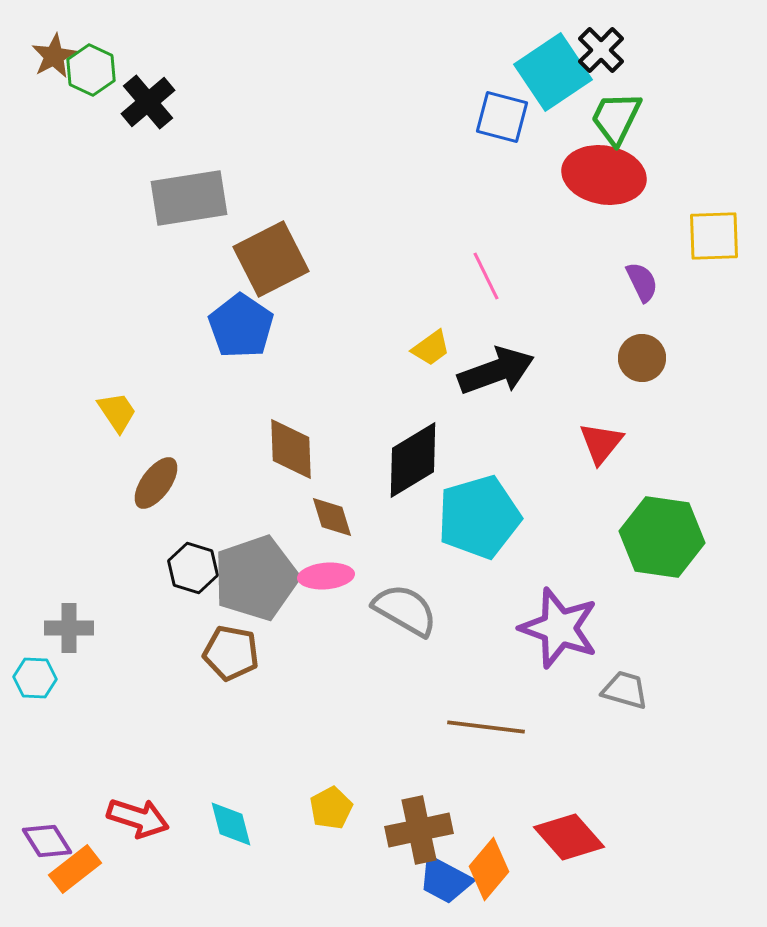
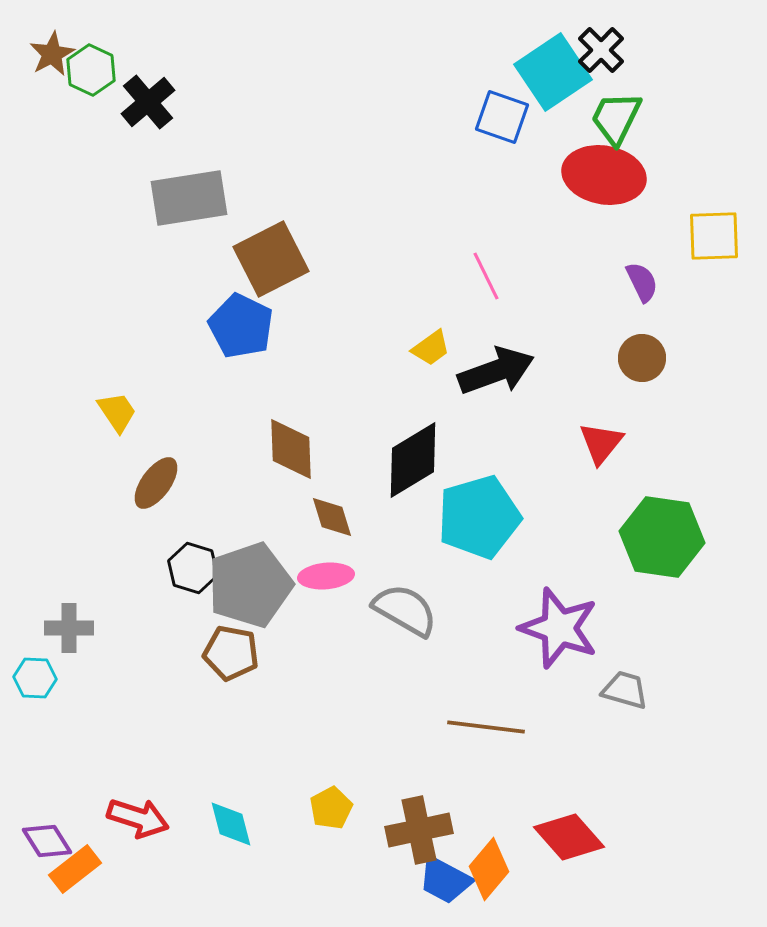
brown star at (54, 56): moved 2 px left, 2 px up
blue square at (502, 117): rotated 4 degrees clockwise
blue pentagon at (241, 326): rotated 8 degrees counterclockwise
gray pentagon at (256, 578): moved 6 px left, 7 px down
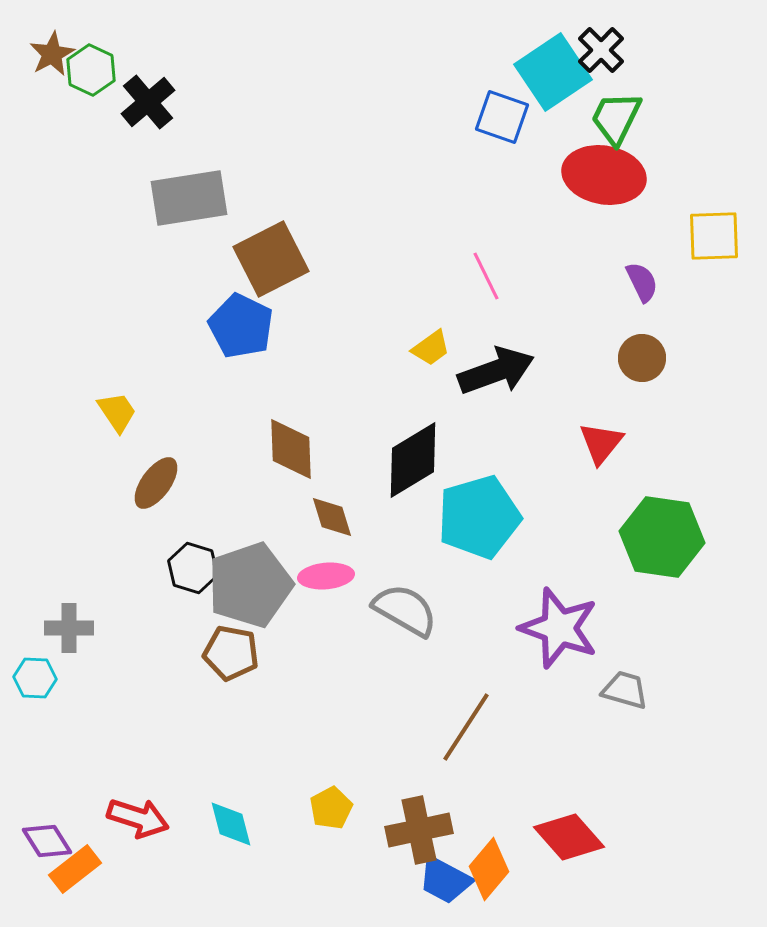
brown line at (486, 727): moved 20 px left; rotated 64 degrees counterclockwise
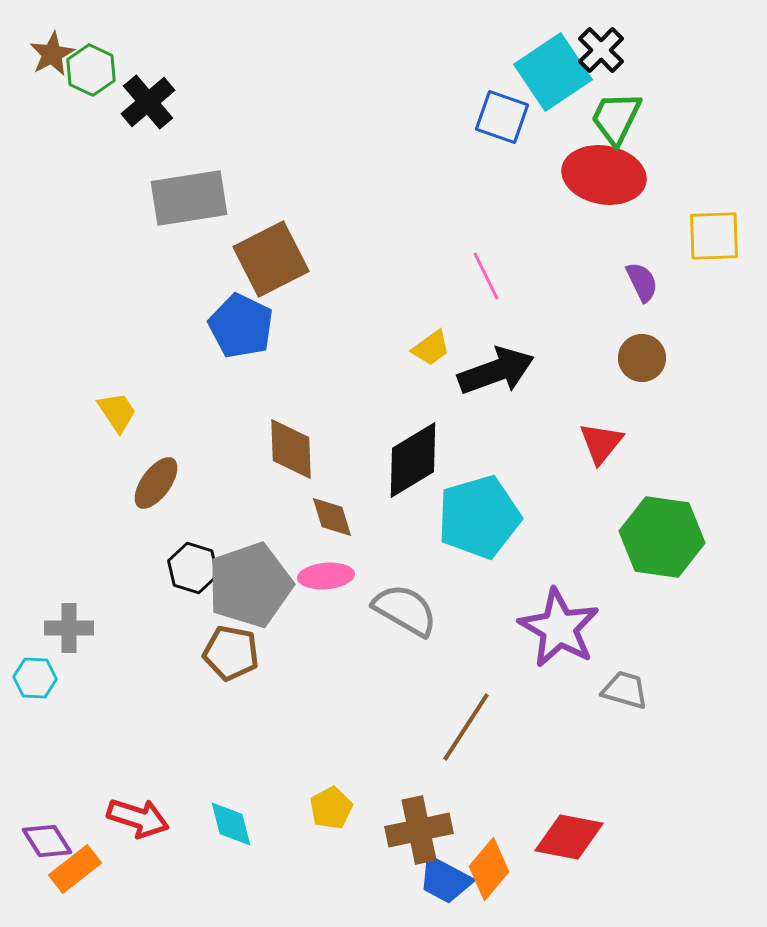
purple star at (559, 628): rotated 10 degrees clockwise
red diamond at (569, 837): rotated 38 degrees counterclockwise
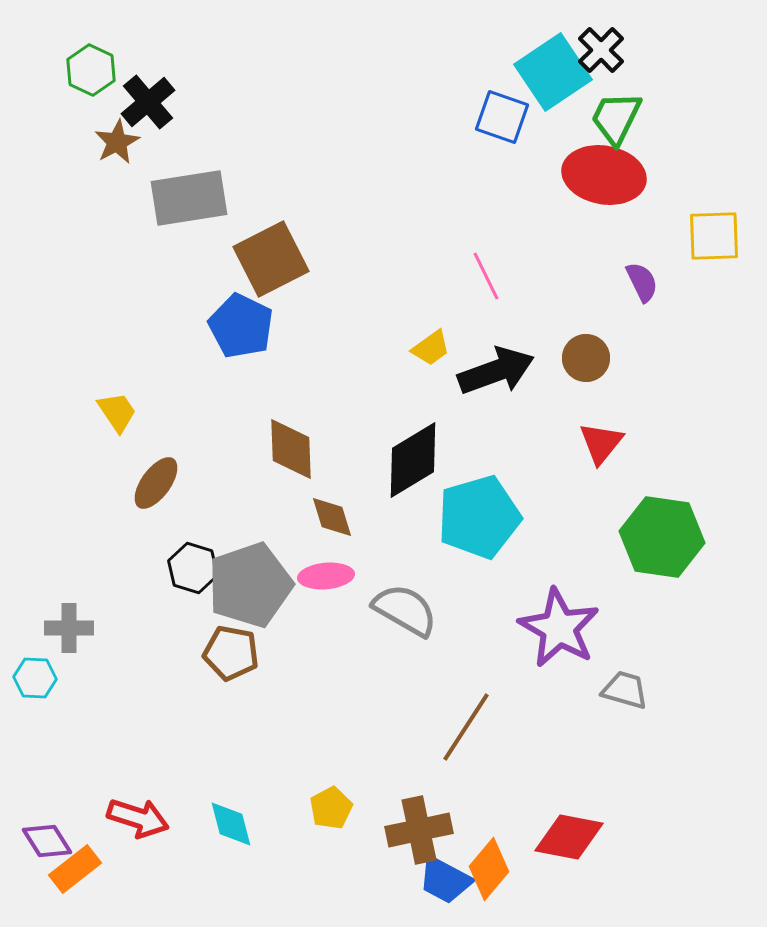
brown star at (52, 54): moved 65 px right, 88 px down
brown circle at (642, 358): moved 56 px left
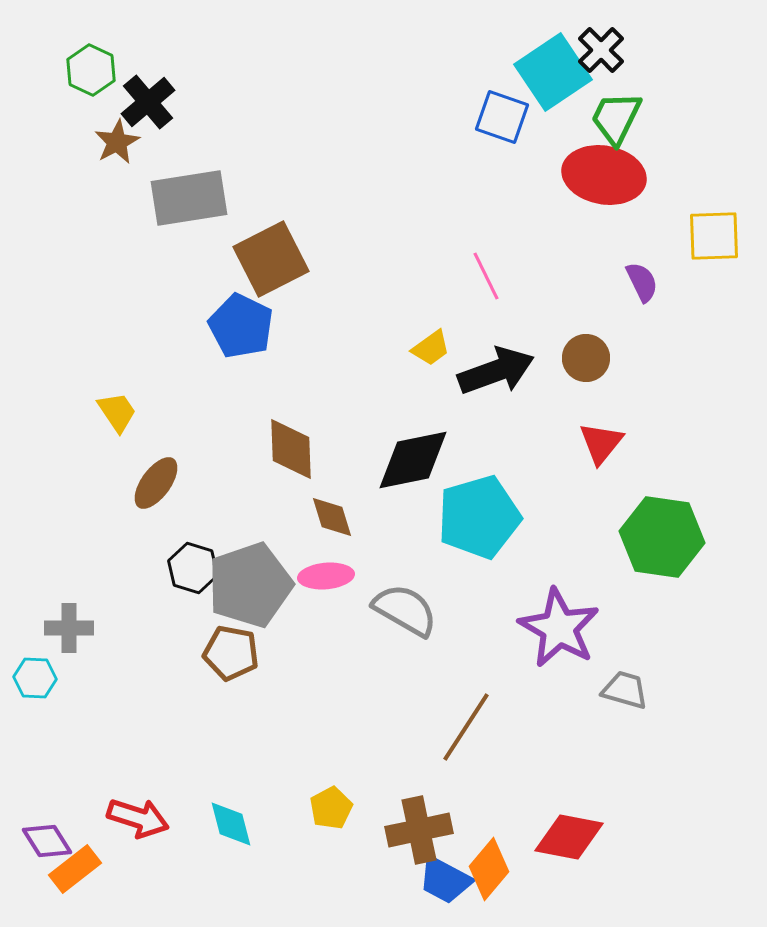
black diamond at (413, 460): rotated 20 degrees clockwise
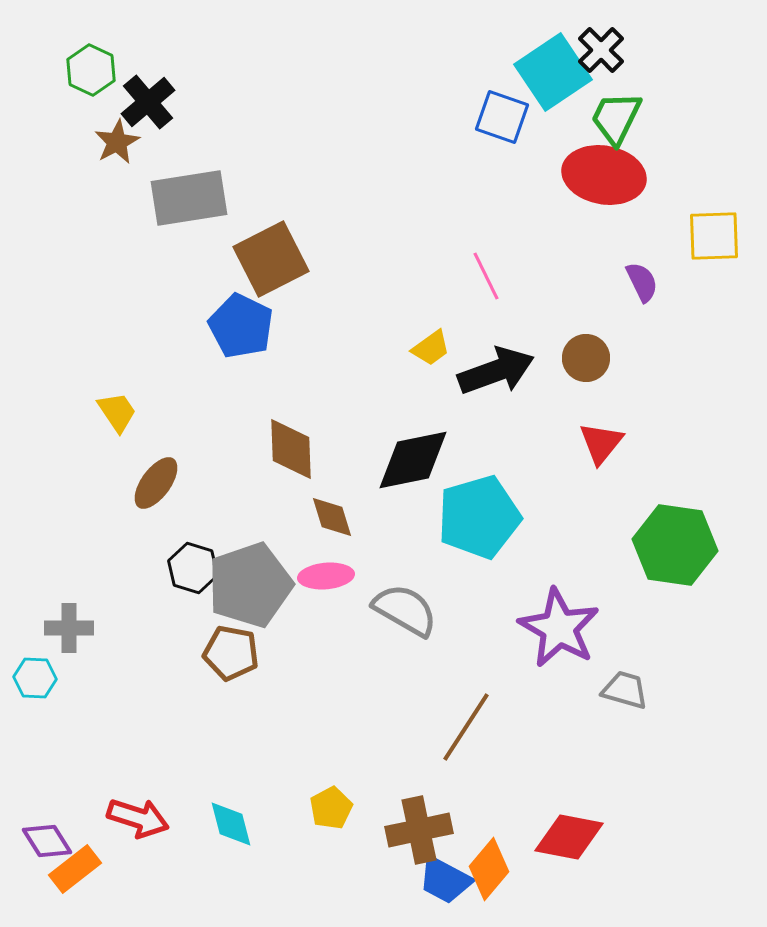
green hexagon at (662, 537): moved 13 px right, 8 px down
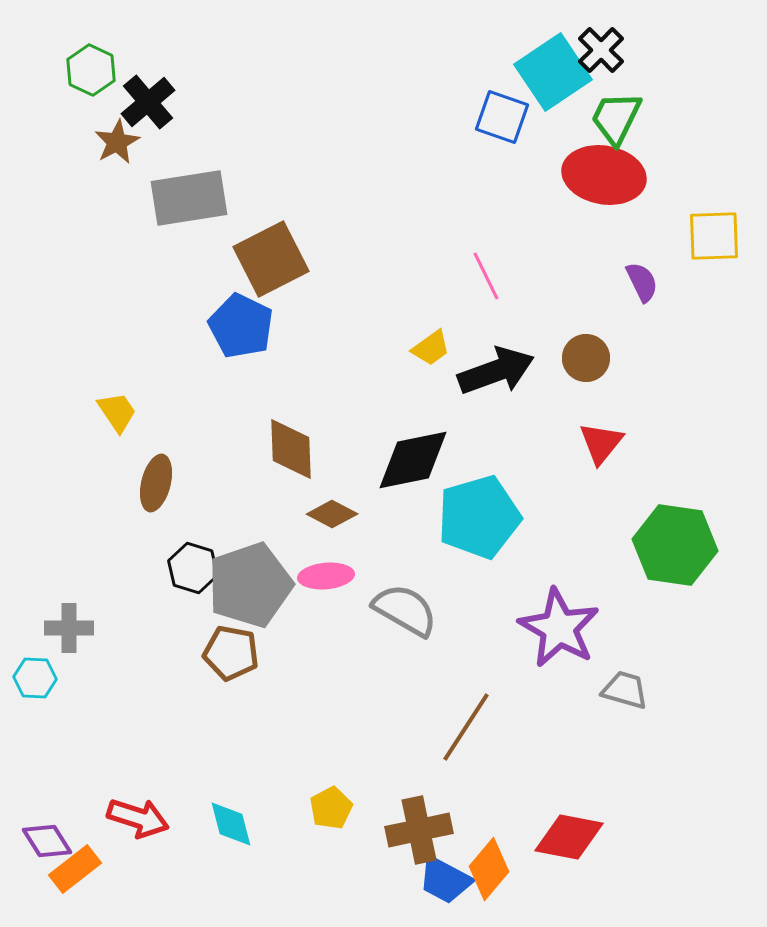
brown ellipse at (156, 483): rotated 22 degrees counterclockwise
brown diamond at (332, 517): moved 3 px up; rotated 45 degrees counterclockwise
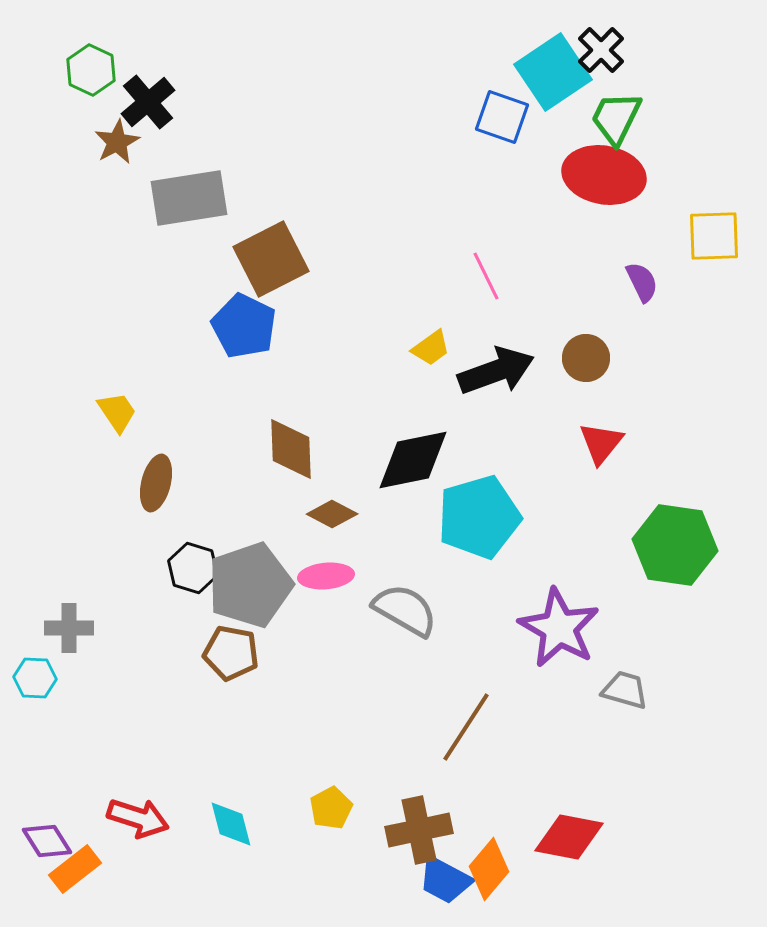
blue pentagon at (241, 326): moved 3 px right
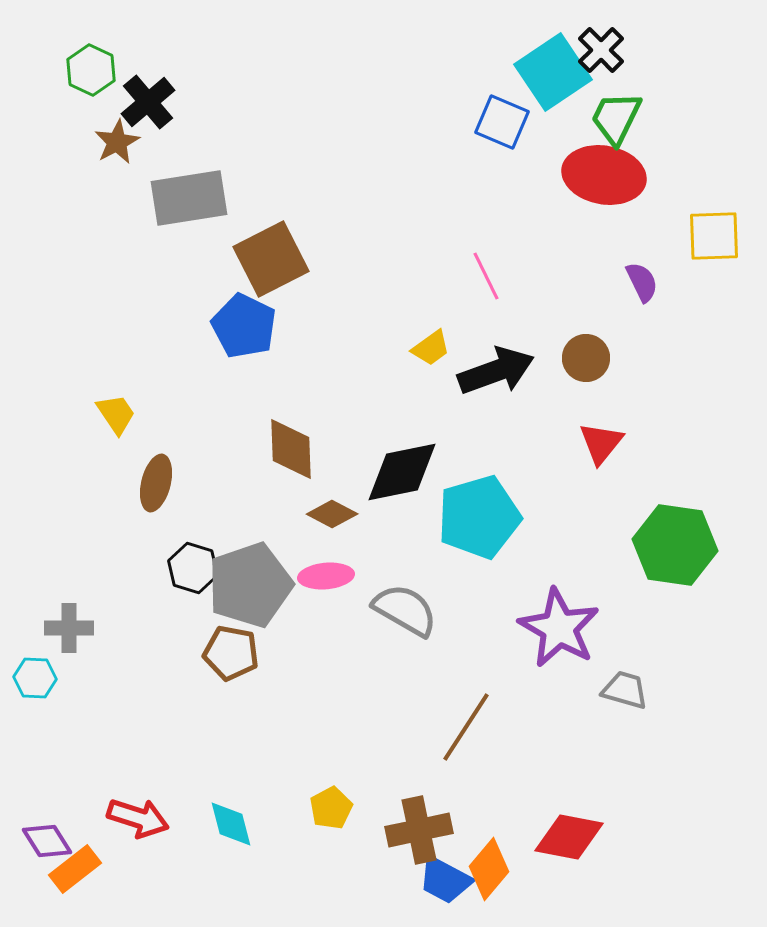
blue square at (502, 117): moved 5 px down; rotated 4 degrees clockwise
yellow trapezoid at (117, 412): moved 1 px left, 2 px down
black diamond at (413, 460): moved 11 px left, 12 px down
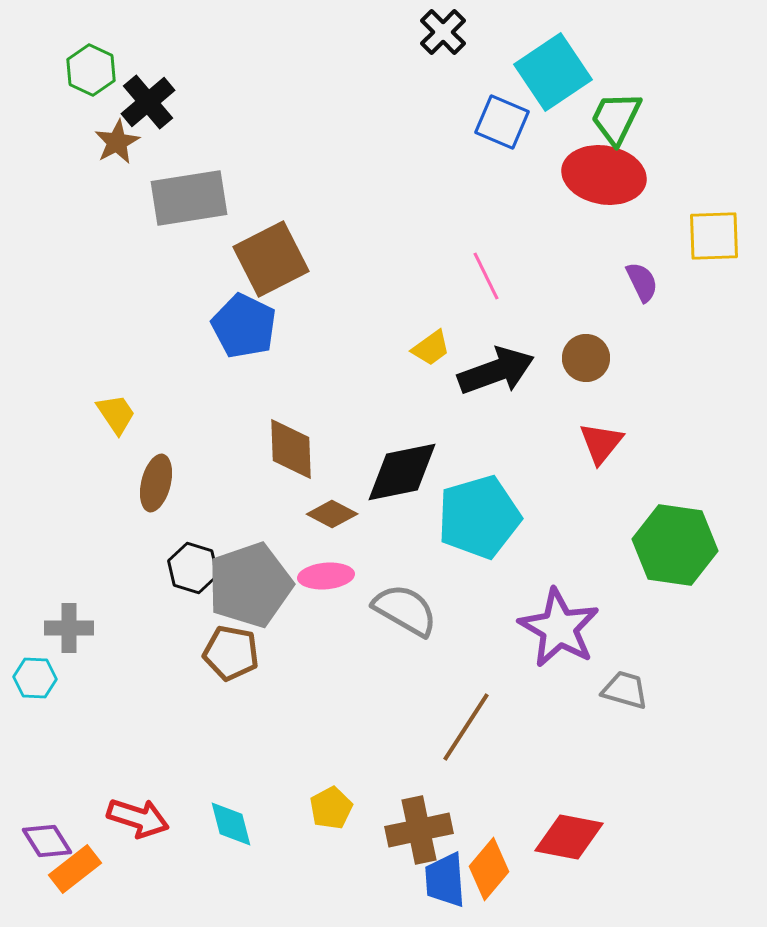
black cross at (601, 50): moved 158 px left, 18 px up
blue trapezoid at (445, 880): rotated 58 degrees clockwise
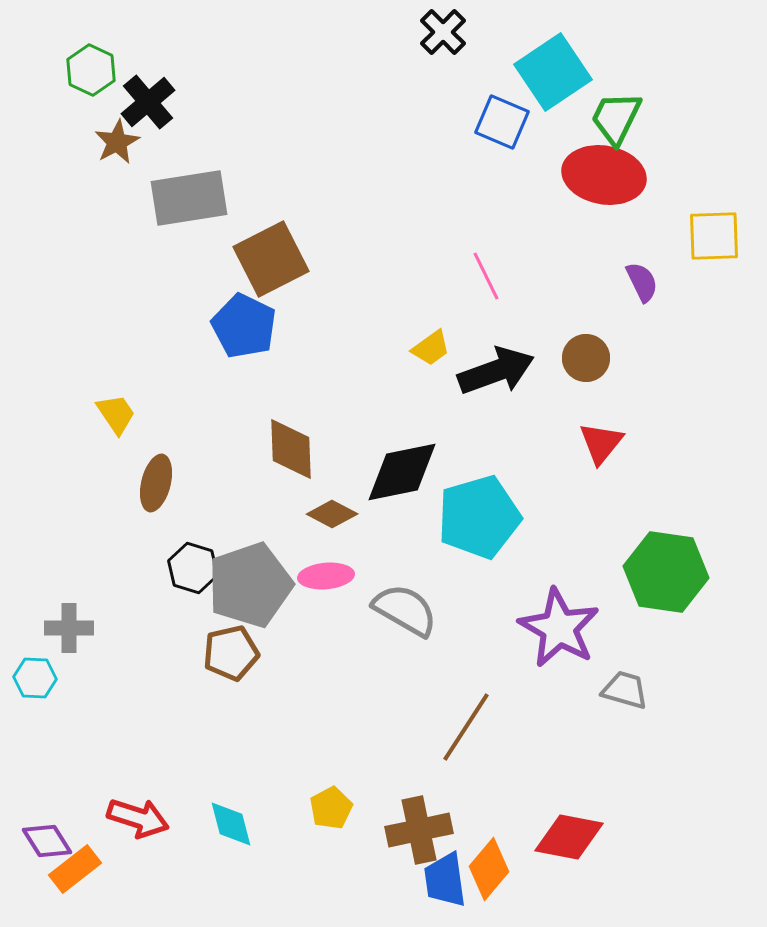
green hexagon at (675, 545): moved 9 px left, 27 px down
brown pentagon at (231, 653): rotated 24 degrees counterclockwise
blue trapezoid at (445, 880): rotated 4 degrees counterclockwise
